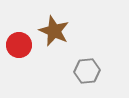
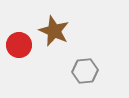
gray hexagon: moved 2 px left
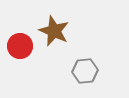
red circle: moved 1 px right, 1 px down
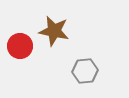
brown star: rotated 12 degrees counterclockwise
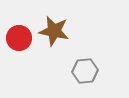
red circle: moved 1 px left, 8 px up
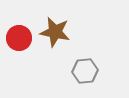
brown star: moved 1 px right, 1 px down
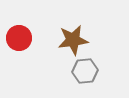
brown star: moved 18 px right, 8 px down; rotated 20 degrees counterclockwise
